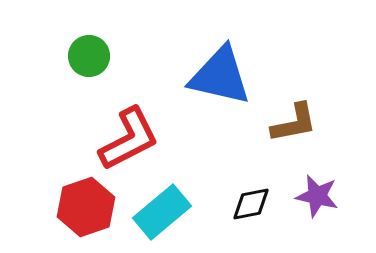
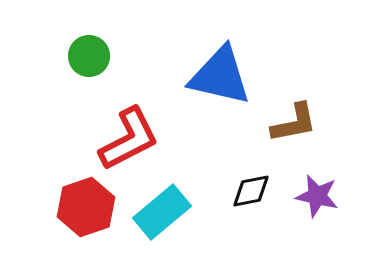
black diamond: moved 13 px up
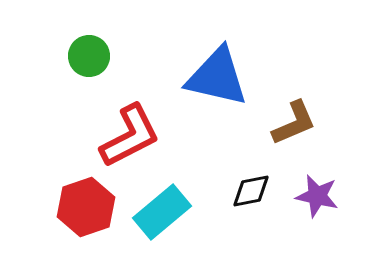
blue triangle: moved 3 px left, 1 px down
brown L-shape: rotated 12 degrees counterclockwise
red L-shape: moved 1 px right, 3 px up
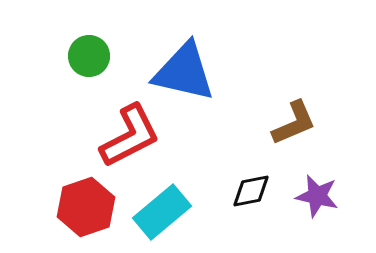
blue triangle: moved 33 px left, 5 px up
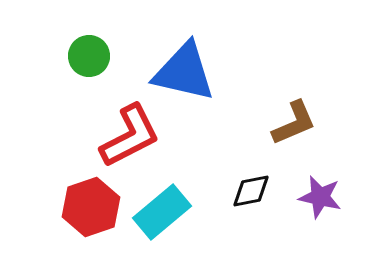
purple star: moved 3 px right, 1 px down
red hexagon: moved 5 px right
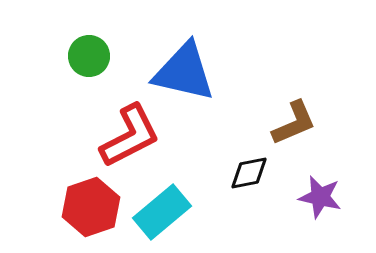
black diamond: moved 2 px left, 18 px up
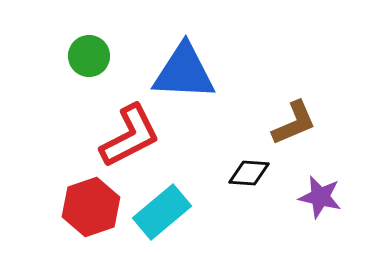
blue triangle: rotated 10 degrees counterclockwise
black diamond: rotated 15 degrees clockwise
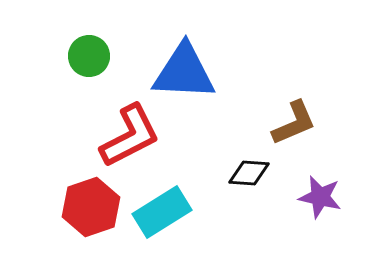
cyan rectangle: rotated 8 degrees clockwise
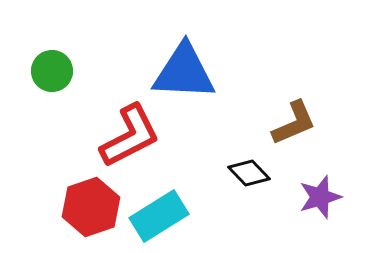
green circle: moved 37 px left, 15 px down
black diamond: rotated 42 degrees clockwise
purple star: rotated 30 degrees counterclockwise
cyan rectangle: moved 3 px left, 4 px down
